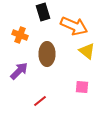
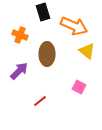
pink square: moved 3 px left; rotated 24 degrees clockwise
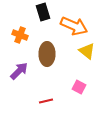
red line: moved 6 px right; rotated 24 degrees clockwise
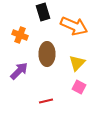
yellow triangle: moved 10 px left, 12 px down; rotated 36 degrees clockwise
